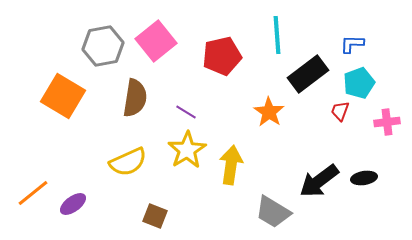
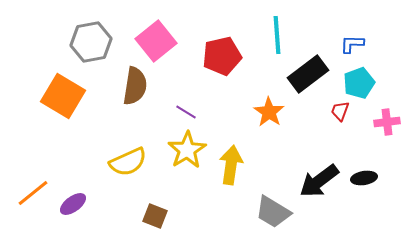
gray hexagon: moved 12 px left, 4 px up
brown semicircle: moved 12 px up
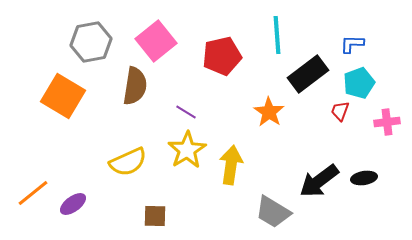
brown square: rotated 20 degrees counterclockwise
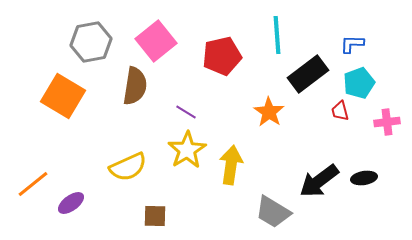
red trapezoid: rotated 35 degrees counterclockwise
yellow semicircle: moved 5 px down
orange line: moved 9 px up
purple ellipse: moved 2 px left, 1 px up
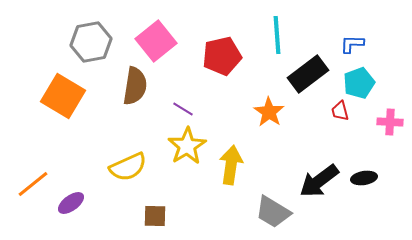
purple line: moved 3 px left, 3 px up
pink cross: moved 3 px right; rotated 10 degrees clockwise
yellow star: moved 4 px up
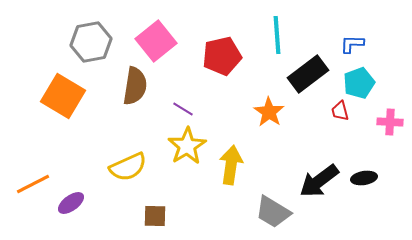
orange line: rotated 12 degrees clockwise
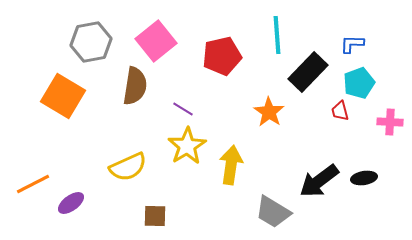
black rectangle: moved 2 px up; rotated 9 degrees counterclockwise
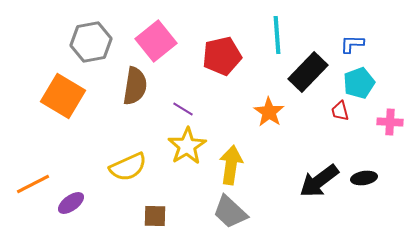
gray trapezoid: moved 43 px left; rotated 12 degrees clockwise
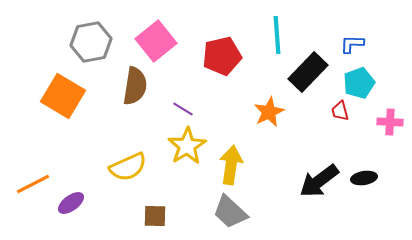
orange star: rotated 12 degrees clockwise
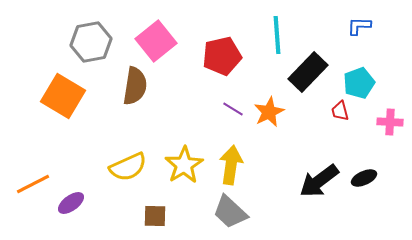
blue L-shape: moved 7 px right, 18 px up
purple line: moved 50 px right
yellow star: moved 3 px left, 19 px down
black ellipse: rotated 15 degrees counterclockwise
